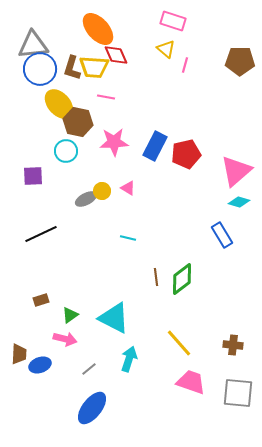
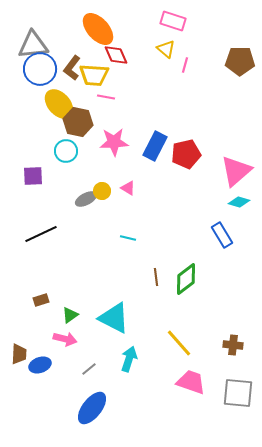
yellow trapezoid at (94, 67): moved 8 px down
brown L-shape at (72, 68): rotated 20 degrees clockwise
green diamond at (182, 279): moved 4 px right
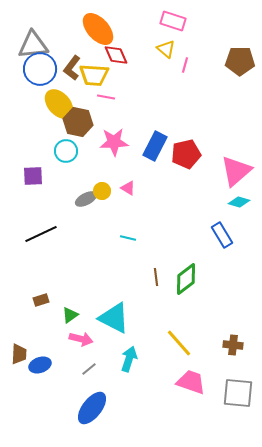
pink arrow at (65, 339): moved 16 px right
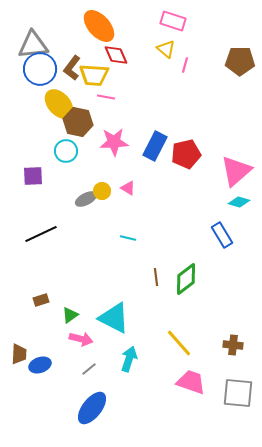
orange ellipse at (98, 29): moved 1 px right, 3 px up
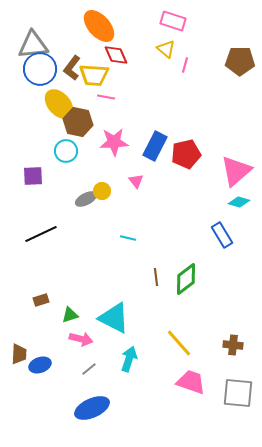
pink triangle at (128, 188): moved 8 px right, 7 px up; rotated 21 degrees clockwise
green triangle at (70, 315): rotated 18 degrees clockwise
blue ellipse at (92, 408): rotated 28 degrees clockwise
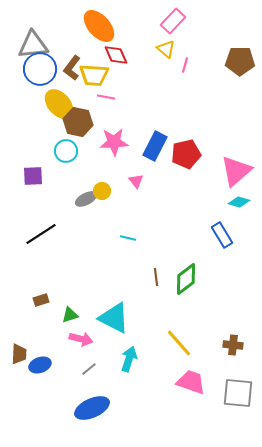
pink rectangle at (173, 21): rotated 65 degrees counterclockwise
black line at (41, 234): rotated 8 degrees counterclockwise
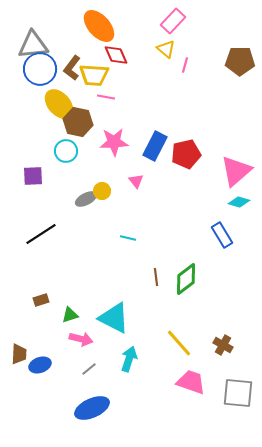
brown cross at (233, 345): moved 10 px left; rotated 24 degrees clockwise
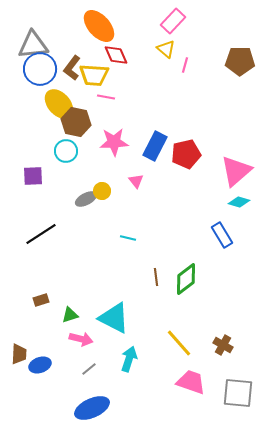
brown hexagon at (78, 122): moved 2 px left
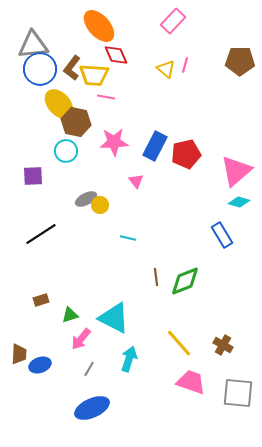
yellow triangle at (166, 49): moved 20 px down
yellow circle at (102, 191): moved 2 px left, 14 px down
green diamond at (186, 279): moved 1 px left, 2 px down; rotated 16 degrees clockwise
pink arrow at (81, 339): rotated 115 degrees clockwise
gray line at (89, 369): rotated 21 degrees counterclockwise
